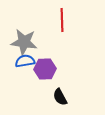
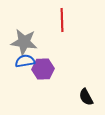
purple hexagon: moved 2 px left
black semicircle: moved 26 px right
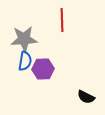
gray star: moved 3 px up; rotated 12 degrees counterclockwise
blue semicircle: rotated 108 degrees clockwise
black semicircle: rotated 36 degrees counterclockwise
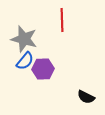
gray star: rotated 20 degrees clockwise
blue semicircle: rotated 30 degrees clockwise
